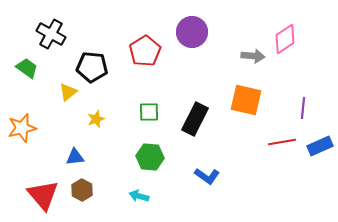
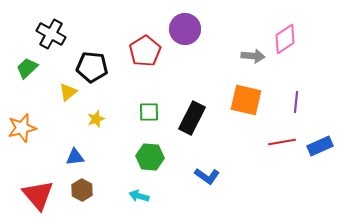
purple circle: moved 7 px left, 3 px up
green trapezoid: rotated 80 degrees counterclockwise
purple line: moved 7 px left, 6 px up
black rectangle: moved 3 px left, 1 px up
red triangle: moved 5 px left
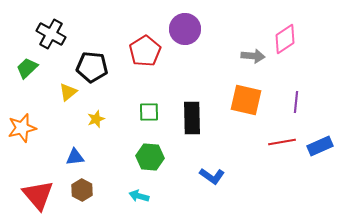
black rectangle: rotated 28 degrees counterclockwise
blue L-shape: moved 5 px right
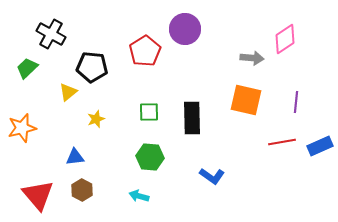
gray arrow: moved 1 px left, 2 px down
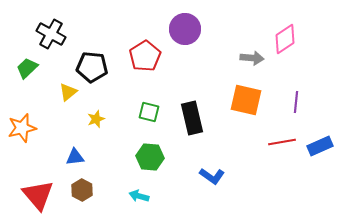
red pentagon: moved 5 px down
green square: rotated 15 degrees clockwise
black rectangle: rotated 12 degrees counterclockwise
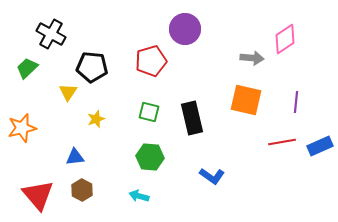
red pentagon: moved 6 px right, 5 px down; rotated 16 degrees clockwise
yellow triangle: rotated 18 degrees counterclockwise
